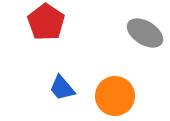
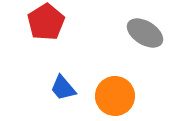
red pentagon: rotated 6 degrees clockwise
blue trapezoid: moved 1 px right
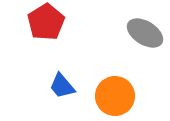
blue trapezoid: moved 1 px left, 2 px up
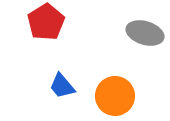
gray ellipse: rotated 15 degrees counterclockwise
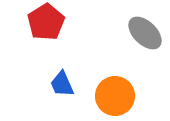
gray ellipse: rotated 27 degrees clockwise
blue trapezoid: moved 2 px up; rotated 16 degrees clockwise
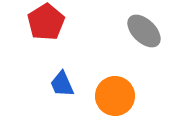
gray ellipse: moved 1 px left, 2 px up
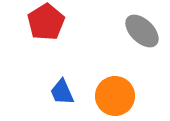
gray ellipse: moved 2 px left
blue trapezoid: moved 8 px down
